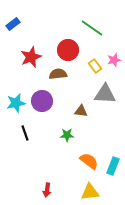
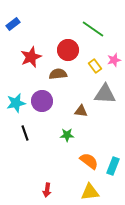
green line: moved 1 px right, 1 px down
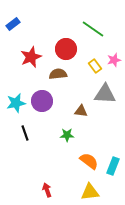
red circle: moved 2 px left, 1 px up
red arrow: rotated 152 degrees clockwise
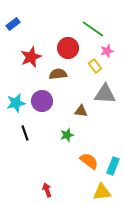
red circle: moved 2 px right, 1 px up
pink star: moved 7 px left, 9 px up
green star: rotated 16 degrees counterclockwise
yellow triangle: moved 12 px right
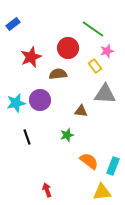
purple circle: moved 2 px left, 1 px up
black line: moved 2 px right, 4 px down
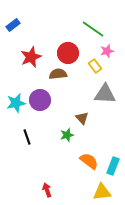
blue rectangle: moved 1 px down
red circle: moved 5 px down
brown triangle: moved 1 px right, 7 px down; rotated 40 degrees clockwise
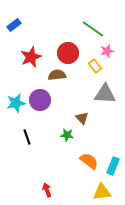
blue rectangle: moved 1 px right
brown semicircle: moved 1 px left, 1 px down
green star: rotated 24 degrees clockwise
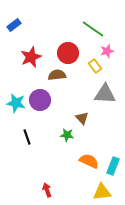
cyan star: rotated 24 degrees clockwise
orange semicircle: rotated 12 degrees counterclockwise
